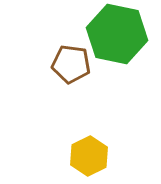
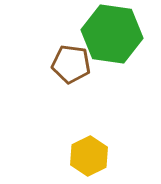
green hexagon: moved 5 px left; rotated 4 degrees counterclockwise
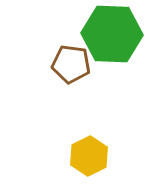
green hexagon: rotated 6 degrees counterclockwise
